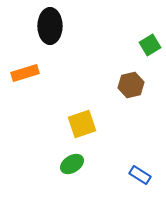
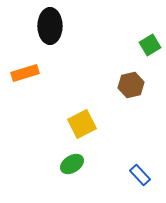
yellow square: rotated 8 degrees counterclockwise
blue rectangle: rotated 15 degrees clockwise
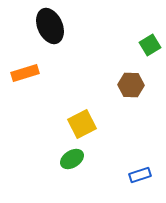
black ellipse: rotated 24 degrees counterclockwise
brown hexagon: rotated 15 degrees clockwise
green ellipse: moved 5 px up
blue rectangle: rotated 65 degrees counterclockwise
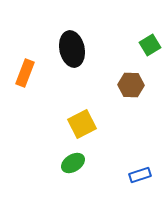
black ellipse: moved 22 px right, 23 px down; rotated 12 degrees clockwise
orange rectangle: rotated 52 degrees counterclockwise
green ellipse: moved 1 px right, 4 px down
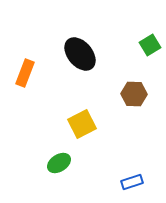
black ellipse: moved 8 px right, 5 px down; rotated 28 degrees counterclockwise
brown hexagon: moved 3 px right, 9 px down
green ellipse: moved 14 px left
blue rectangle: moved 8 px left, 7 px down
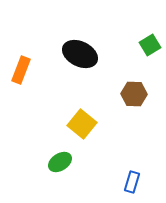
black ellipse: rotated 24 degrees counterclockwise
orange rectangle: moved 4 px left, 3 px up
yellow square: rotated 24 degrees counterclockwise
green ellipse: moved 1 px right, 1 px up
blue rectangle: rotated 55 degrees counterclockwise
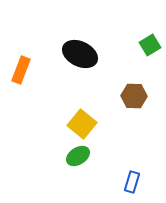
brown hexagon: moved 2 px down
green ellipse: moved 18 px right, 6 px up
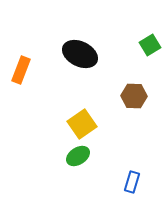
yellow square: rotated 16 degrees clockwise
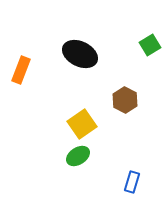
brown hexagon: moved 9 px left, 4 px down; rotated 25 degrees clockwise
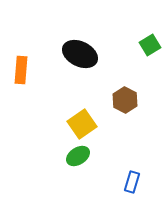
orange rectangle: rotated 16 degrees counterclockwise
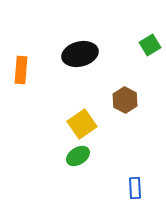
black ellipse: rotated 40 degrees counterclockwise
blue rectangle: moved 3 px right, 6 px down; rotated 20 degrees counterclockwise
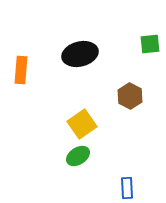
green square: moved 1 px up; rotated 25 degrees clockwise
brown hexagon: moved 5 px right, 4 px up
blue rectangle: moved 8 px left
